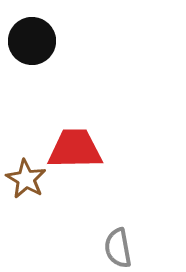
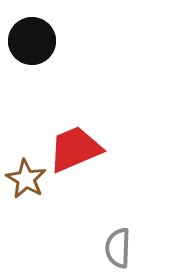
red trapezoid: rotated 22 degrees counterclockwise
gray semicircle: rotated 12 degrees clockwise
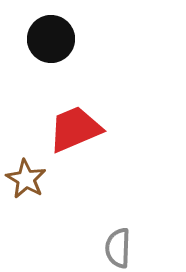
black circle: moved 19 px right, 2 px up
red trapezoid: moved 20 px up
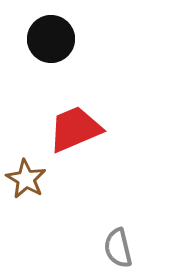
gray semicircle: rotated 15 degrees counterclockwise
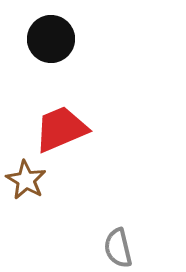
red trapezoid: moved 14 px left
brown star: moved 1 px down
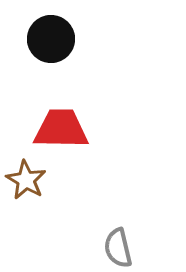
red trapezoid: rotated 24 degrees clockwise
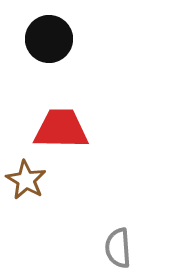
black circle: moved 2 px left
gray semicircle: rotated 9 degrees clockwise
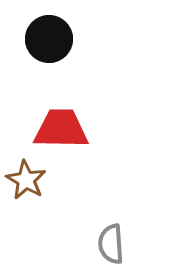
gray semicircle: moved 7 px left, 4 px up
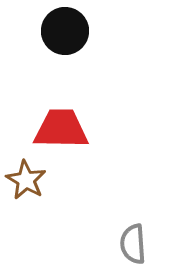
black circle: moved 16 px right, 8 px up
gray semicircle: moved 22 px right
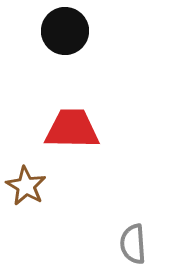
red trapezoid: moved 11 px right
brown star: moved 6 px down
